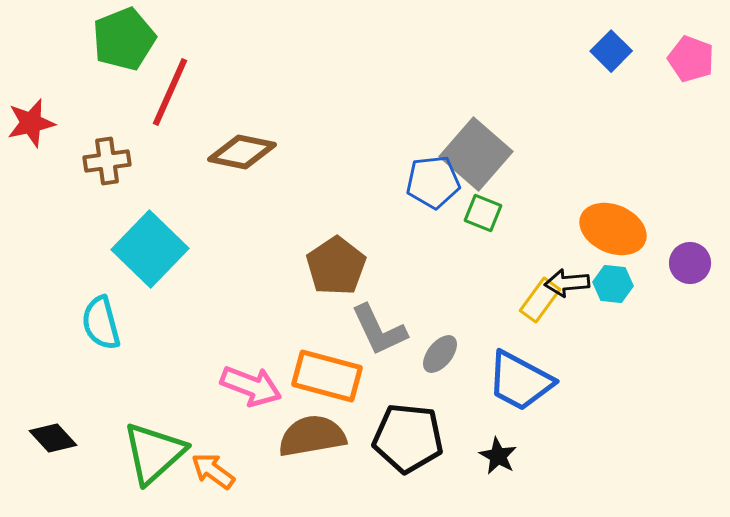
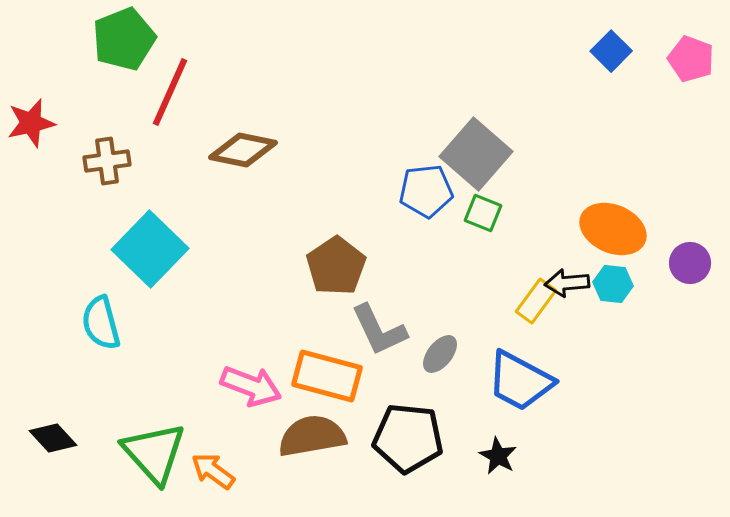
brown diamond: moved 1 px right, 2 px up
blue pentagon: moved 7 px left, 9 px down
yellow rectangle: moved 4 px left, 1 px down
green triangle: rotated 30 degrees counterclockwise
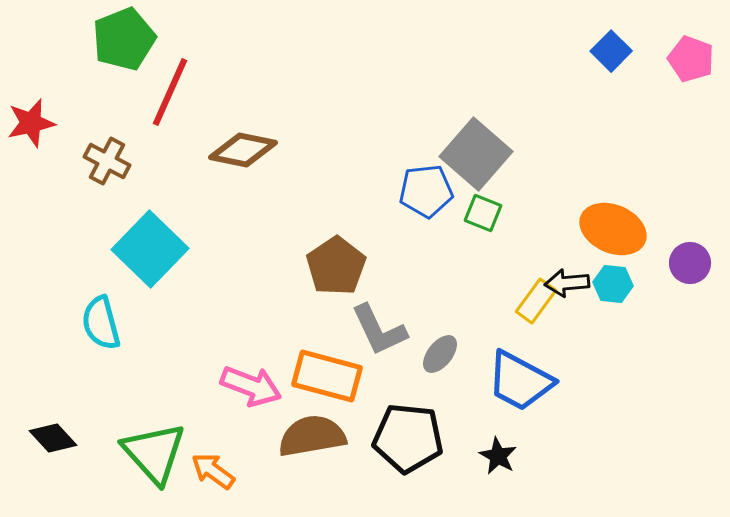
brown cross: rotated 36 degrees clockwise
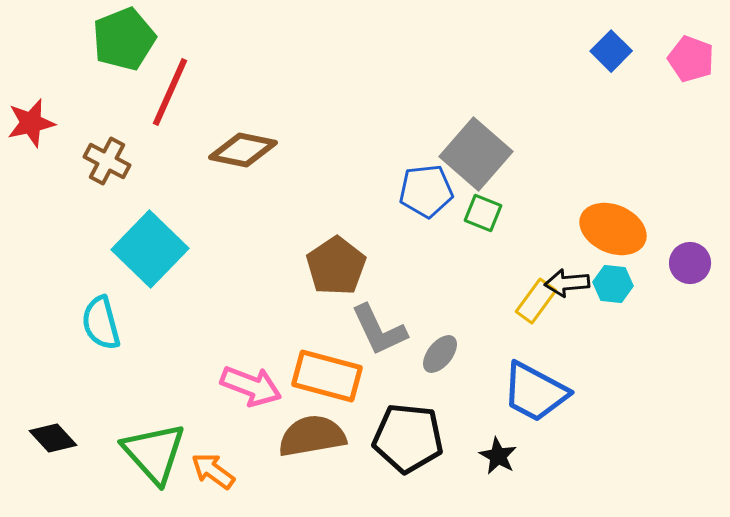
blue trapezoid: moved 15 px right, 11 px down
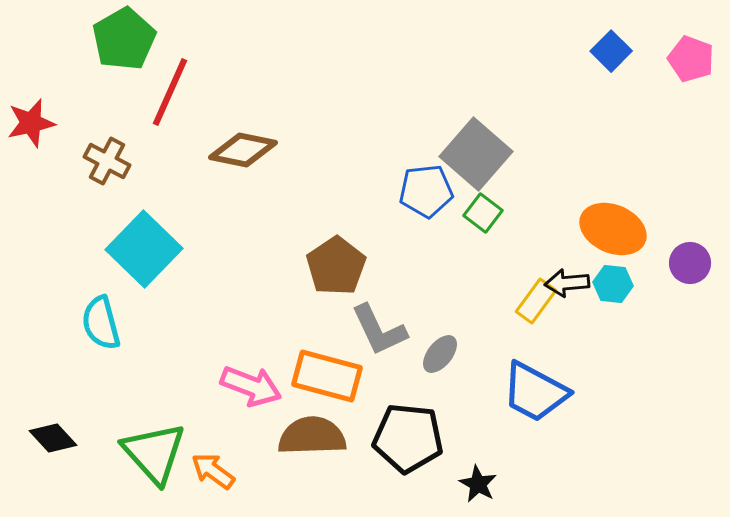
green pentagon: rotated 8 degrees counterclockwise
green square: rotated 15 degrees clockwise
cyan square: moved 6 px left
brown semicircle: rotated 8 degrees clockwise
black star: moved 20 px left, 28 px down
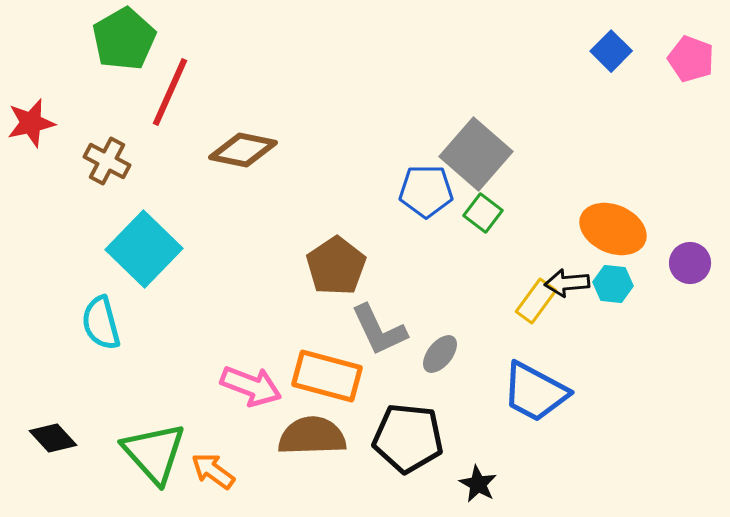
blue pentagon: rotated 6 degrees clockwise
